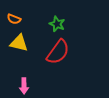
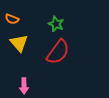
orange semicircle: moved 2 px left
green star: moved 1 px left
yellow triangle: rotated 36 degrees clockwise
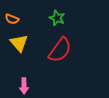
green star: moved 1 px right, 6 px up
red semicircle: moved 2 px right, 2 px up
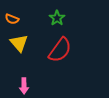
green star: rotated 14 degrees clockwise
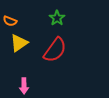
orange semicircle: moved 2 px left, 2 px down
yellow triangle: rotated 36 degrees clockwise
red semicircle: moved 5 px left
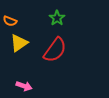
pink arrow: rotated 70 degrees counterclockwise
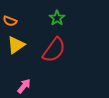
yellow triangle: moved 3 px left, 2 px down
red semicircle: moved 1 px left
pink arrow: rotated 70 degrees counterclockwise
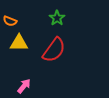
yellow triangle: moved 3 px right, 2 px up; rotated 36 degrees clockwise
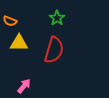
red semicircle: rotated 20 degrees counterclockwise
